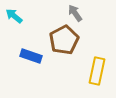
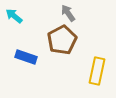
gray arrow: moved 7 px left
brown pentagon: moved 2 px left
blue rectangle: moved 5 px left, 1 px down
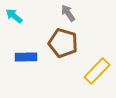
brown pentagon: moved 1 px right, 3 px down; rotated 28 degrees counterclockwise
blue rectangle: rotated 20 degrees counterclockwise
yellow rectangle: rotated 32 degrees clockwise
